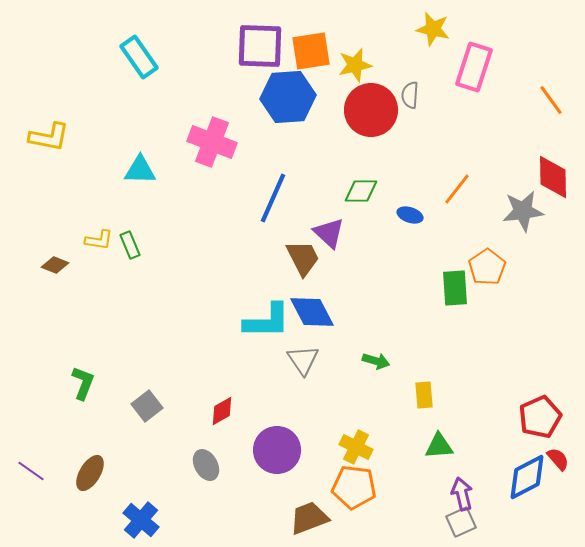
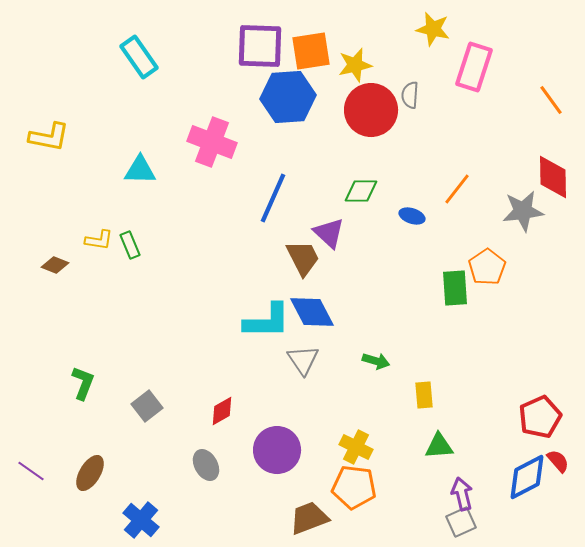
blue ellipse at (410, 215): moved 2 px right, 1 px down
red semicircle at (558, 459): moved 2 px down
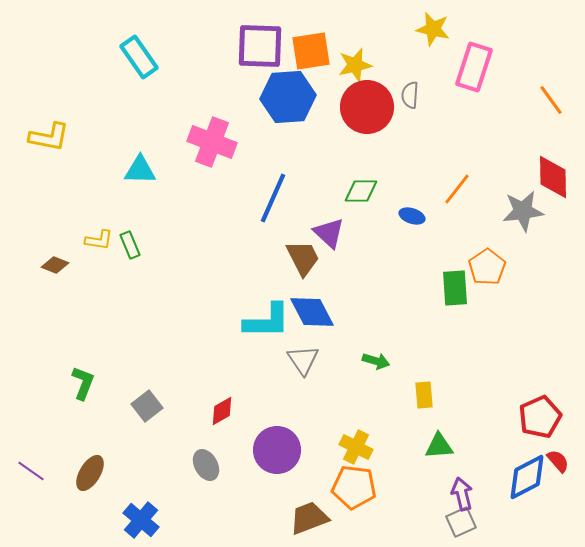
red circle at (371, 110): moved 4 px left, 3 px up
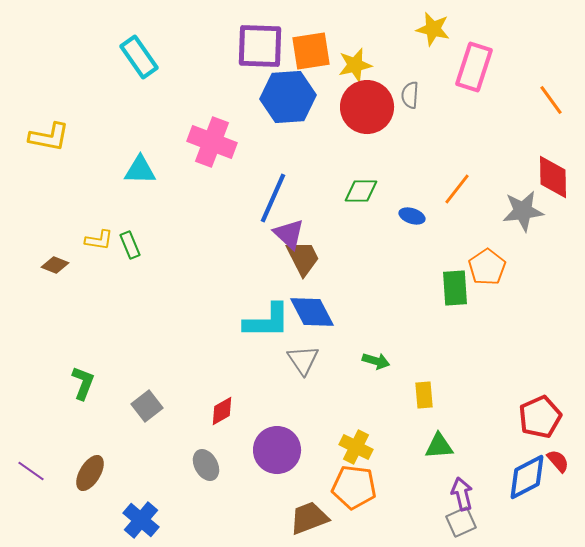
purple triangle at (329, 233): moved 40 px left, 1 px down
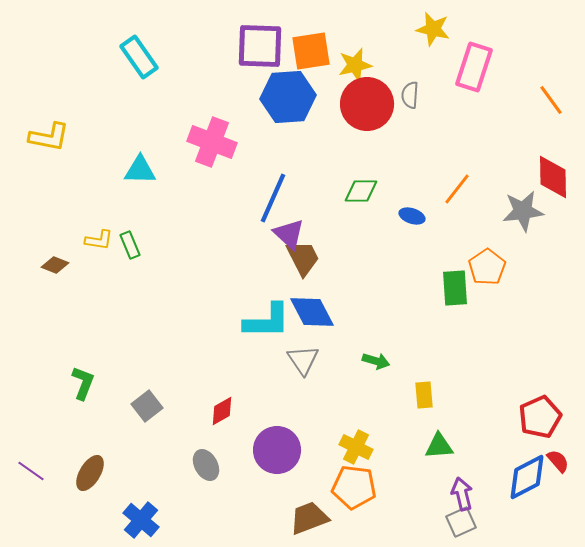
red circle at (367, 107): moved 3 px up
